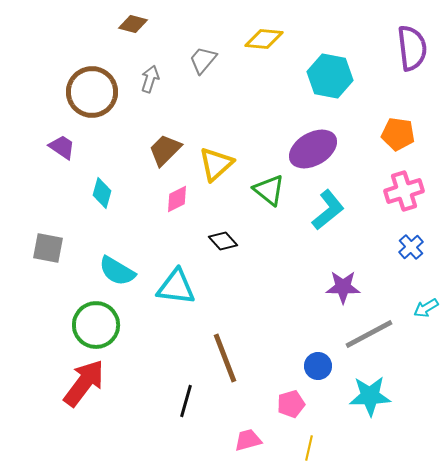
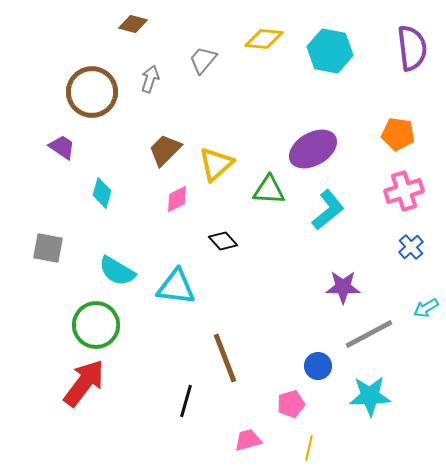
cyan hexagon: moved 25 px up
green triangle: rotated 36 degrees counterclockwise
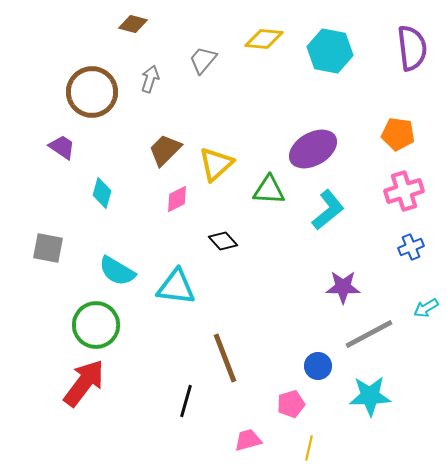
blue cross: rotated 20 degrees clockwise
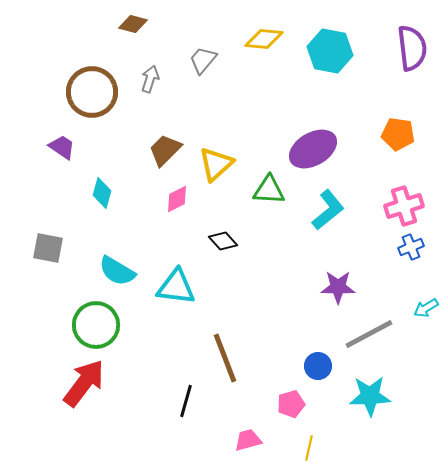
pink cross: moved 15 px down
purple star: moved 5 px left
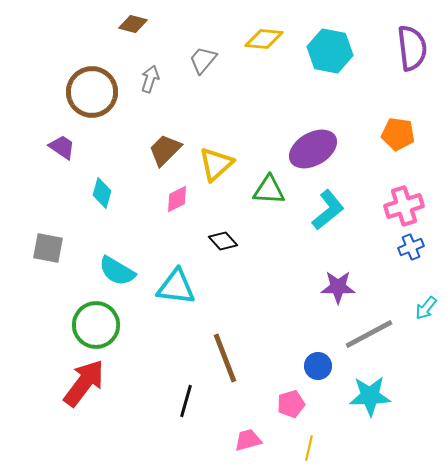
cyan arrow: rotated 20 degrees counterclockwise
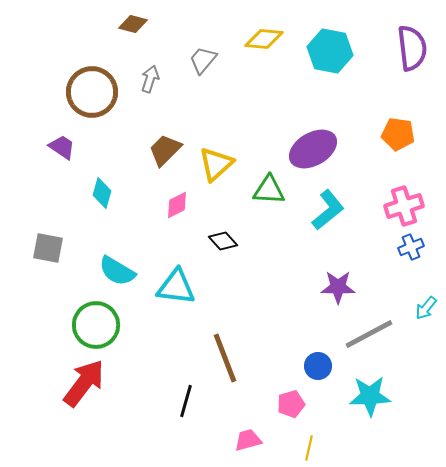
pink diamond: moved 6 px down
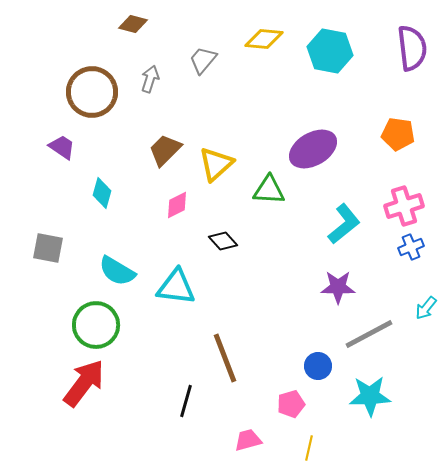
cyan L-shape: moved 16 px right, 14 px down
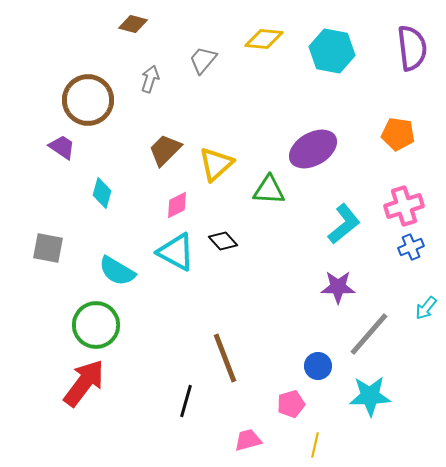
cyan hexagon: moved 2 px right
brown circle: moved 4 px left, 8 px down
cyan triangle: moved 35 px up; rotated 21 degrees clockwise
gray line: rotated 21 degrees counterclockwise
yellow line: moved 6 px right, 3 px up
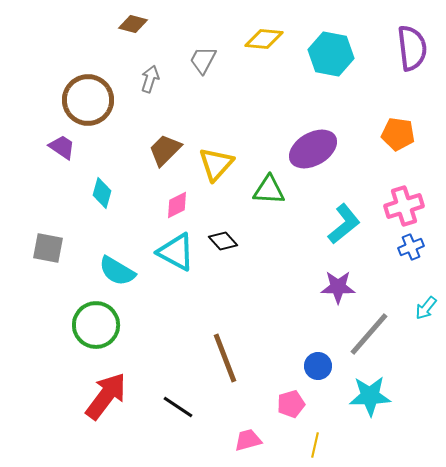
cyan hexagon: moved 1 px left, 3 px down
gray trapezoid: rotated 12 degrees counterclockwise
yellow triangle: rotated 6 degrees counterclockwise
red arrow: moved 22 px right, 13 px down
black line: moved 8 px left, 6 px down; rotated 72 degrees counterclockwise
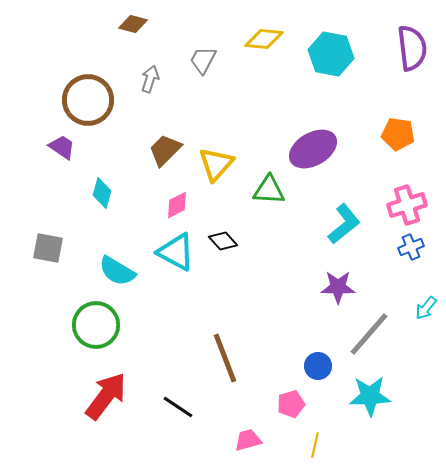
pink cross: moved 3 px right, 1 px up
